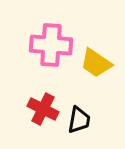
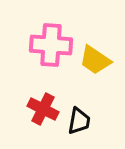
yellow trapezoid: moved 1 px left, 3 px up
black trapezoid: moved 1 px down
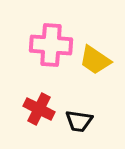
red cross: moved 4 px left
black trapezoid: rotated 88 degrees clockwise
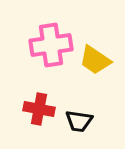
pink cross: rotated 12 degrees counterclockwise
red cross: rotated 16 degrees counterclockwise
